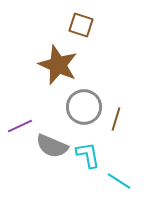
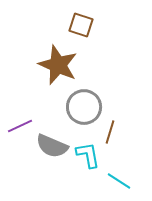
brown line: moved 6 px left, 13 px down
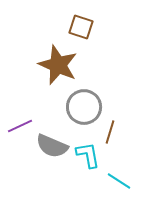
brown square: moved 2 px down
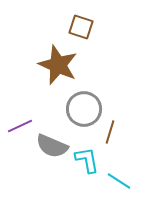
gray circle: moved 2 px down
cyan L-shape: moved 1 px left, 5 px down
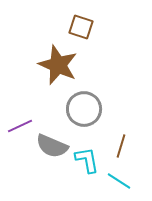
brown line: moved 11 px right, 14 px down
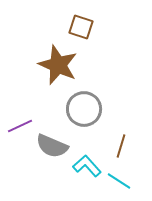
cyan L-shape: moved 6 px down; rotated 32 degrees counterclockwise
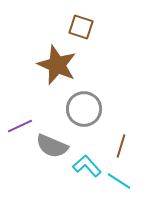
brown star: moved 1 px left
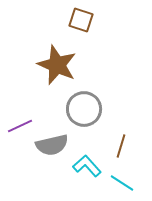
brown square: moved 7 px up
gray semicircle: moved 1 px up; rotated 36 degrees counterclockwise
cyan line: moved 3 px right, 2 px down
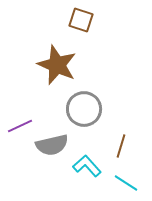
cyan line: moved 4 px right
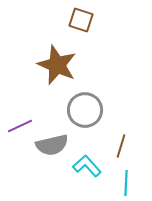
gray circle: moved 1 px right, 1 px down
cyan line: rotated 60 degrees clockwise
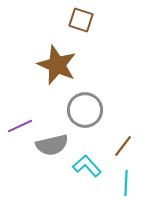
brown line: moved 2 px right; rotated 20 degrees clockwise
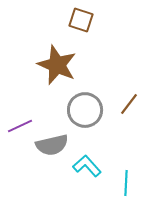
brown line: moved 6 px right, 42 px up
